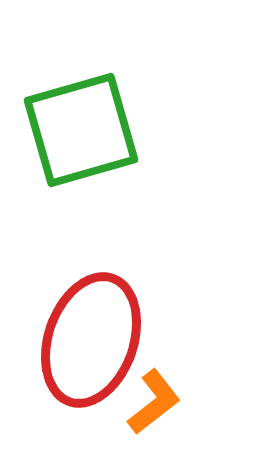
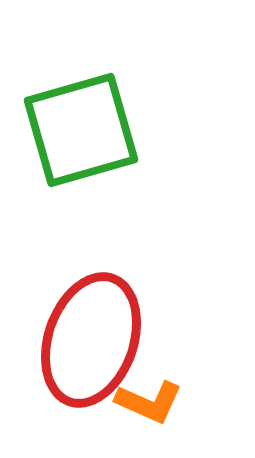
orange L-shape: moved 5 px left; rotated 62 degrees clockwise
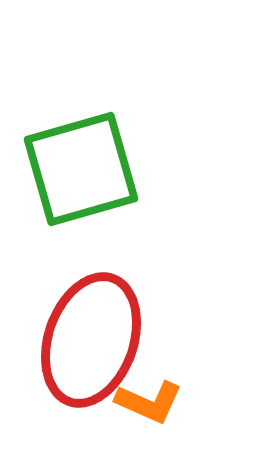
green square: moved 39 px down
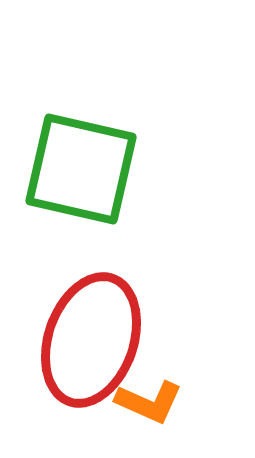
green square: rotated 29 degrees clockwise
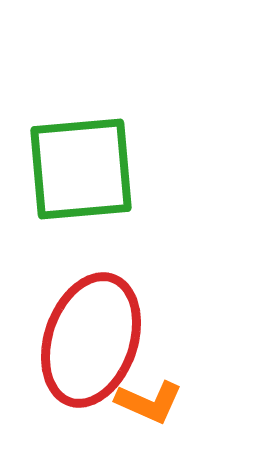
green square: rotated 18 degrees counterclockwise
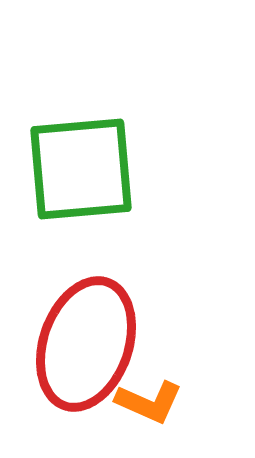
red ellipse: moved 5 px left, 4 px down
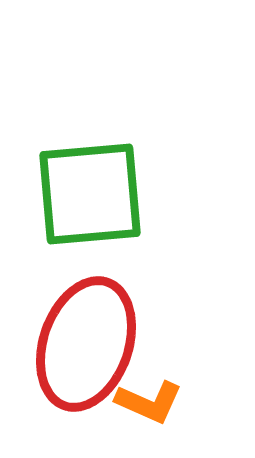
green square: moved 9 px right, 25 px down
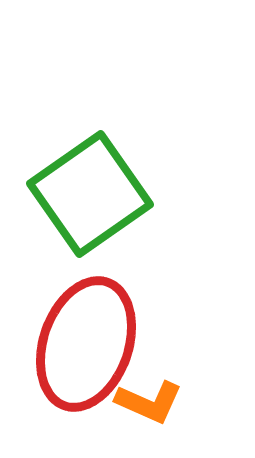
green square: rotated 30 degrees counterclockwise
